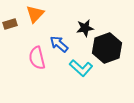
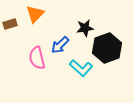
blue arrow: moved 1 px right, 1 px down; rotated 84 degrees counterclockwise
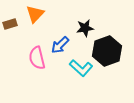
black hexagon: moved 3 px down
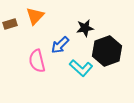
orange triangle: moved 2 px down
pink semicircle: moved 3 px down
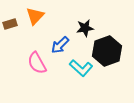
pink semicircle: moved 2 px down; rotated 15 degrees counterclockwise
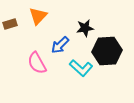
orange triangle: moved 3 px right
black hexagon: rotated 16 degrees clockwise
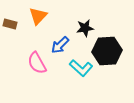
brown rectangle: rotated 32 degrees clockwise
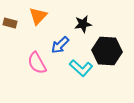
brown rectangle: moved 1 px up
black star: moved 2 px left, 4 px up
black hexagon: rotated 8 degrees clockwise
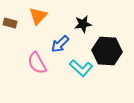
blue arrow: moved 1 px up
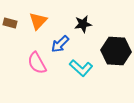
orange triangle: moved 5 px down
black hexagon: moved 9 px right
